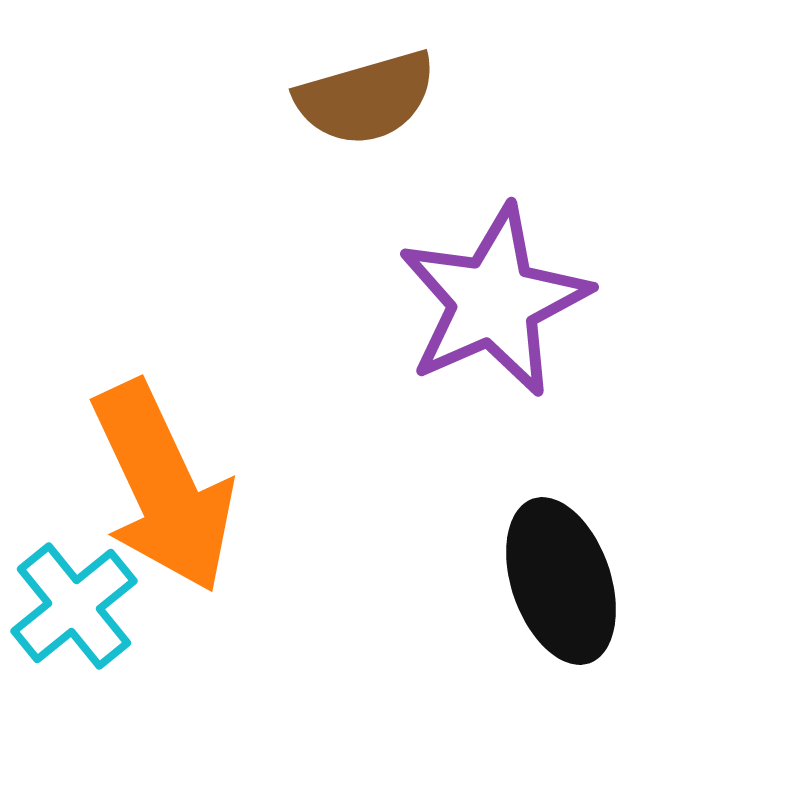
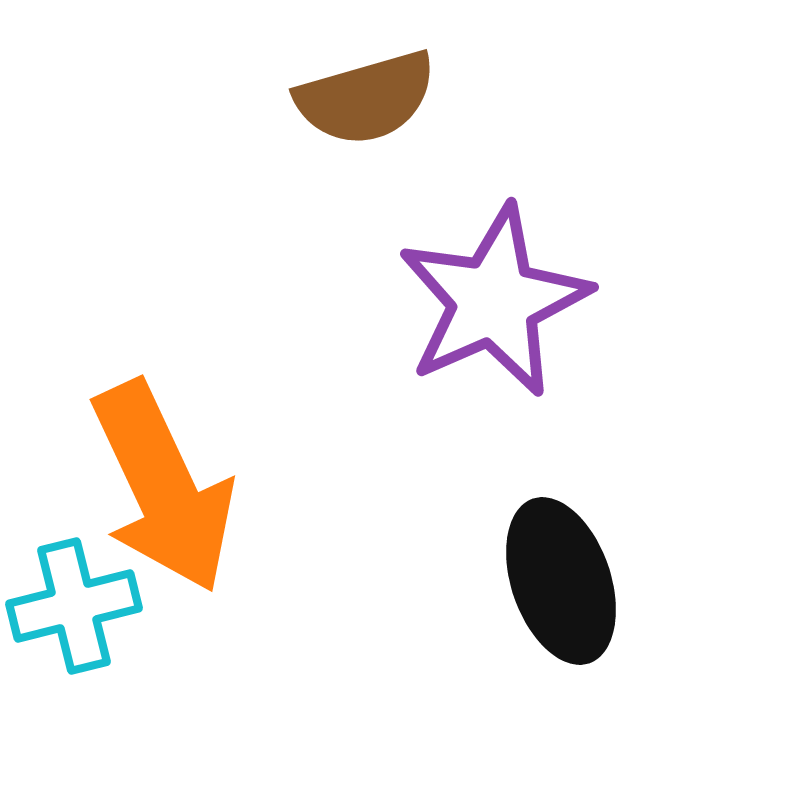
cyan cross: rotated 25 degrees clockwise
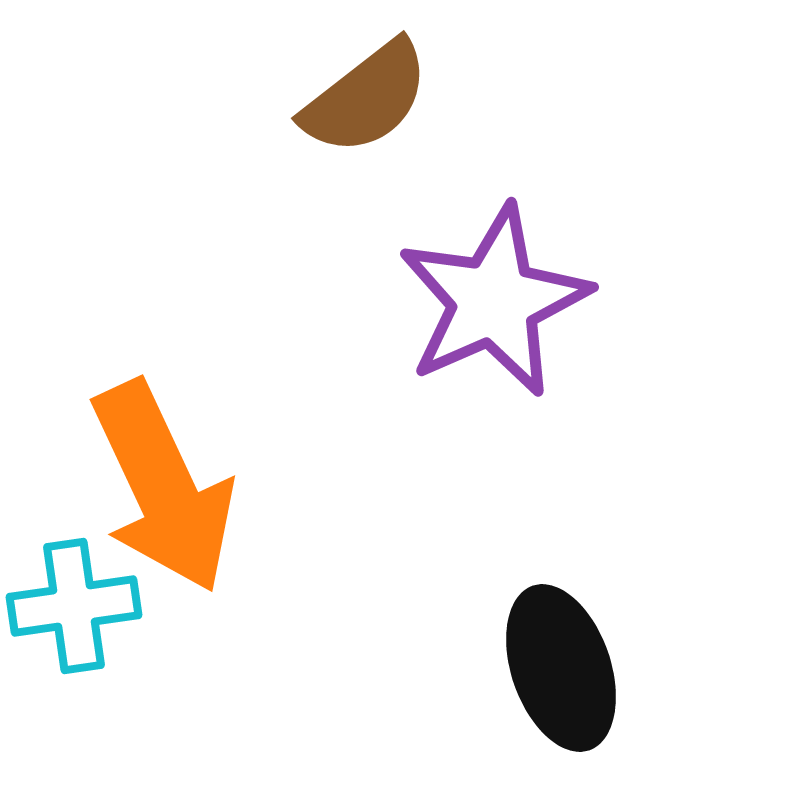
brown semicircle: rotated 22 degrees counterclockwise
black ellipse: moved 87 px down
cyan cross: rotated 6 degrees clockwise
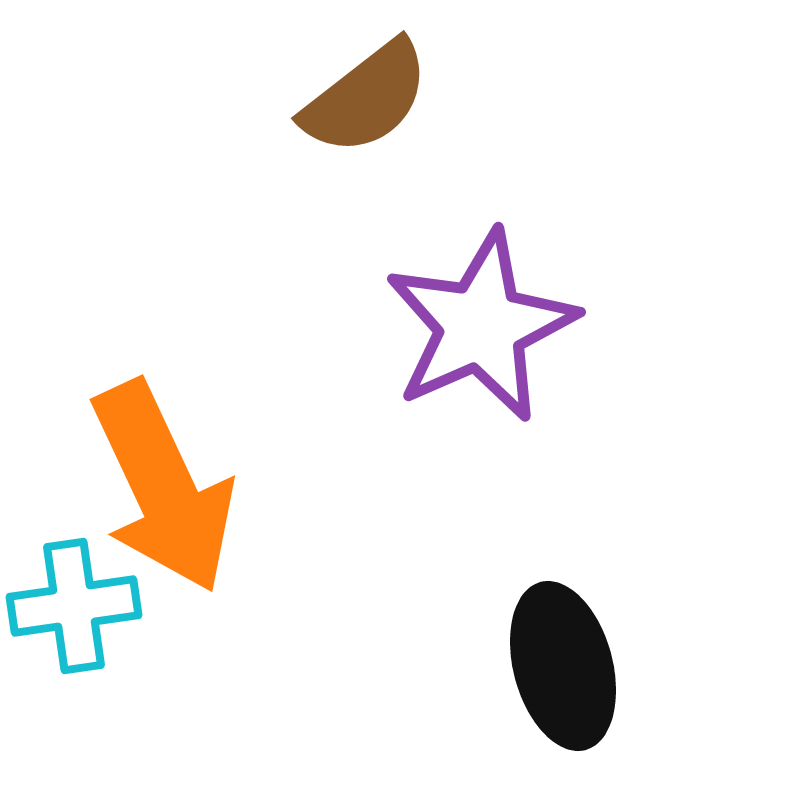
purple star: moved 13 px left, 25 px down
black ellipse: moved 2 px right, 2 px up; rotated 4 degrees clockwise
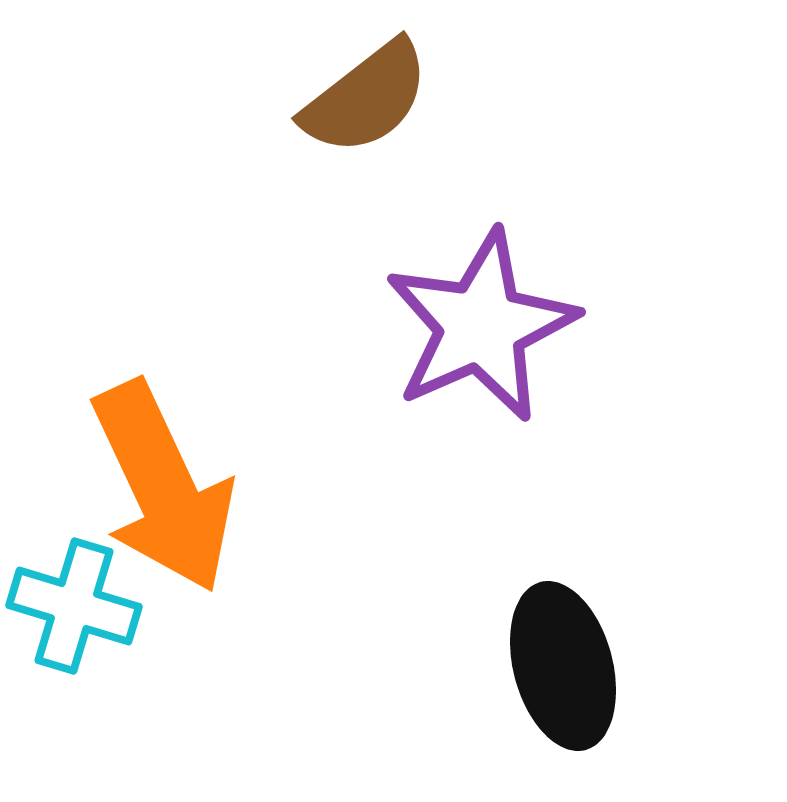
cyan cross: rotated 25 degrees clockwise
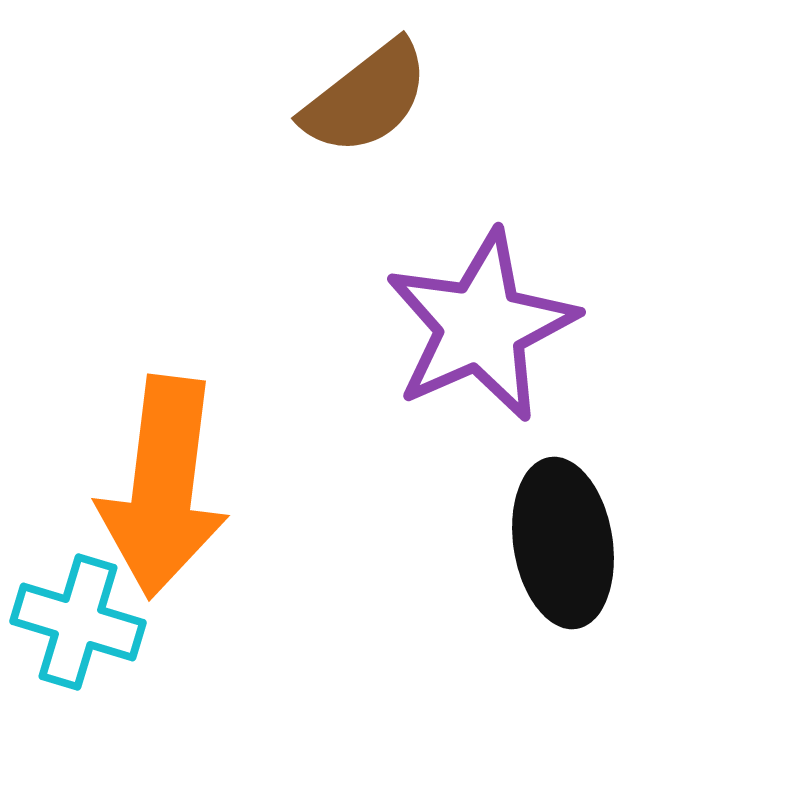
orange arrow: rotated 32 degrees clockwise
cyan cross: moved 4 px right, 16 px down
black ellipse: moved 123 px up; rotated 6 degrees clockwise
